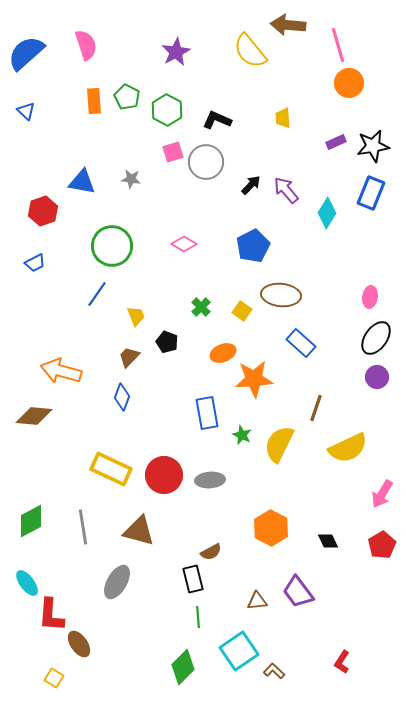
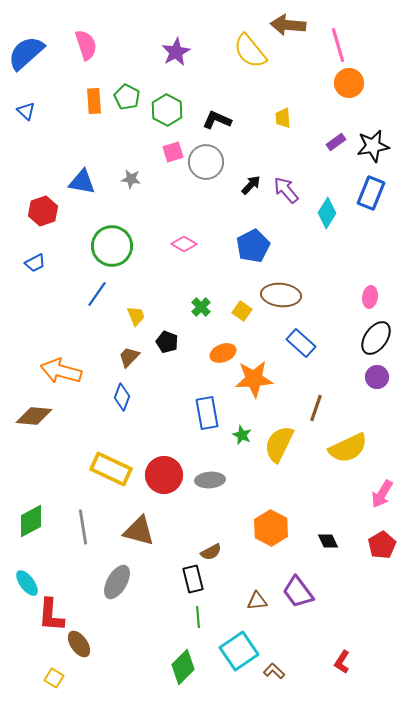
purple rectangle at (336, 142): rotated 12 degrees counterclockwise
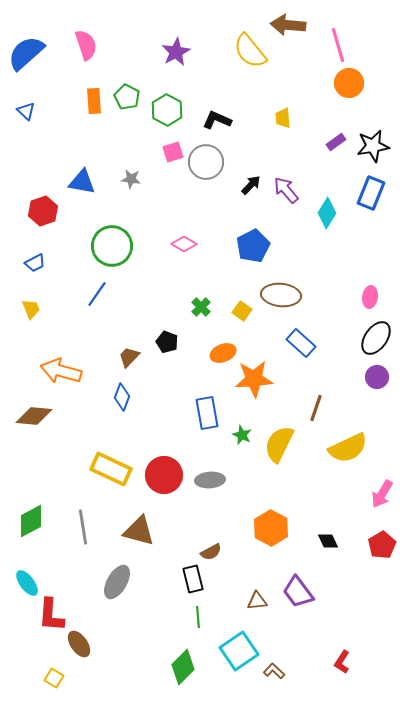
yellow trapezoid at (136, 316): moved 105 px left, 7 px up
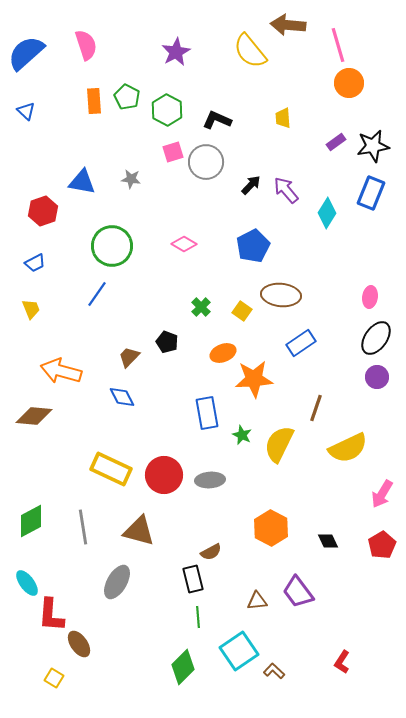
blue rectangle at (301, 343): rotated 76 degrees counterclockwise
blue diamond at (122, 397): rotated 48 degrees counterclockwise
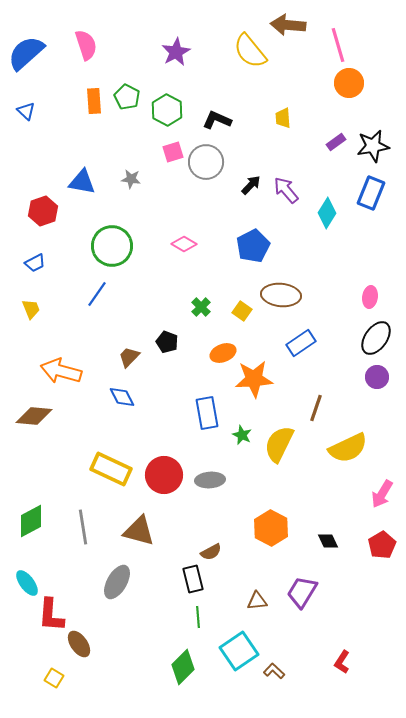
purple trapezoid at (298, 592): moved 4 px right; rotated 68 degrees clockwise
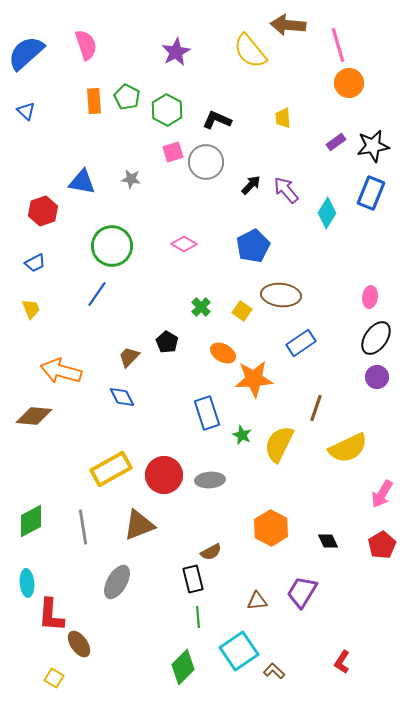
black pentagon at (167, 342): rotated 10 degrees clockwise
orange ellipse at (223, 353): rotated 50 degrees clockwise
blue rectangle at (207, 413): rotated 8 degrees counterclockwise
yellow rectangle at (111, 469): rotated 54 degrees counterclockwise
brown triangle at (139, 531): moved 6 px up; rotated 36 degrees counterclockwise
cyan ellipse at (27, 583): rotated 32 degrees clockwise
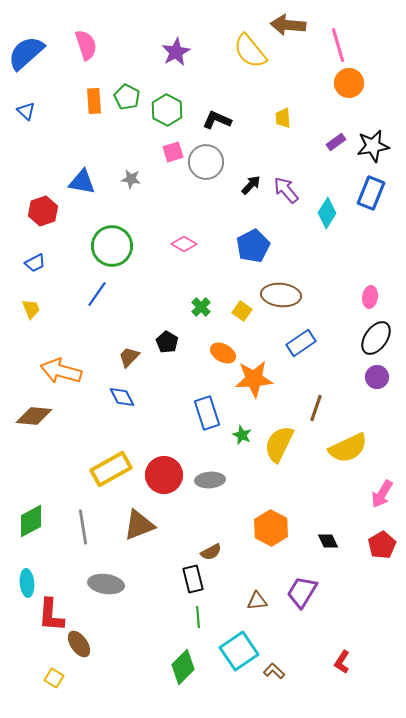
gray ellipse at (117, 582): moved 11 px left, 2 px down; rotated 68 degrees clockwise
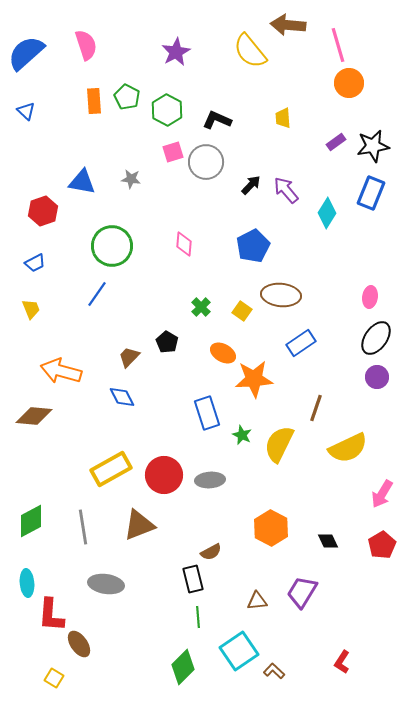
pink diamond at (184, 244): rotated 65 degrees clockwise
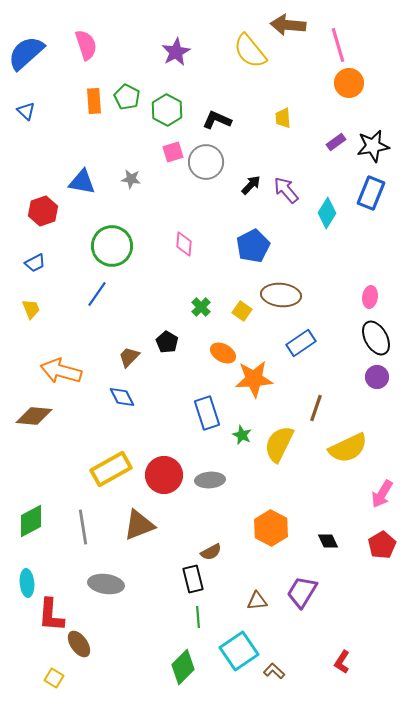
black ellipse at (376, 338): rotated 64 degrees counterclockwise
